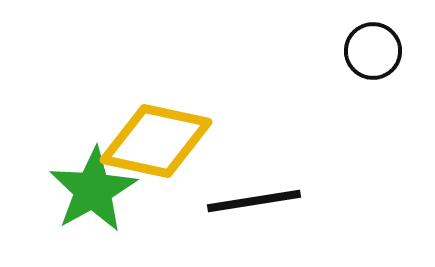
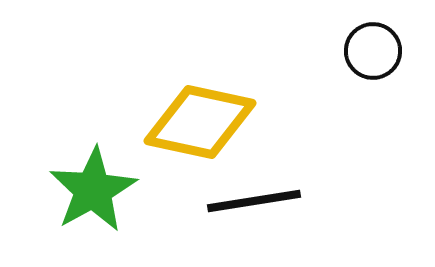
yellow diamond: moved 44 px right, 19 px up
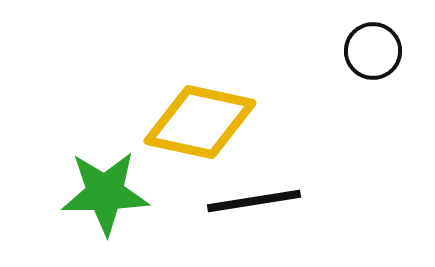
green star: moved 12 px right, 3 px down; rotated 28 degrees clockwise
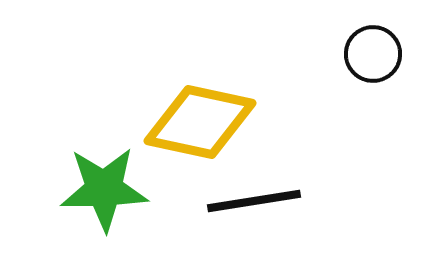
black circle: moved 3 px down
green star: moved 1 px left, 4 px up
